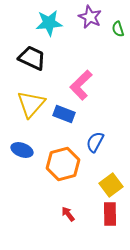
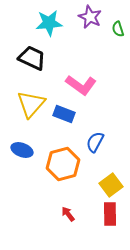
pink L-shape: rotated 100 degrees counterclockwise
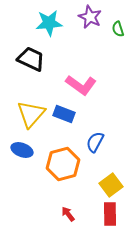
black trapezoid: moved 1 px left, 1 px down
yellow triangle: moved 10 px down
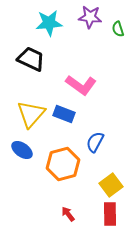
purple star: rotated 20 degrees counterclockwise
blue ellipse: rotated 15 degrees clockwise
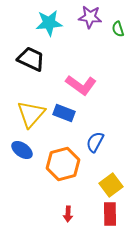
blue rectangle: moved 1 px up
red arrow: rotated 140 degrees counterclockwise
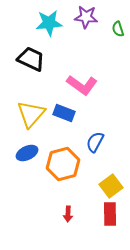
purple star: moved 4 px left
pink L-shape: moved 1 px right
blue ellipse: moved 5 px right, 3 px down; rotated 60 degrees counterclockwise
yellow square: moved 1 px down
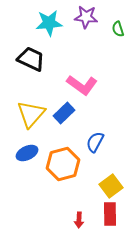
blue rectangle: rotated 65 degrees counterclockwise
red arrow: moved 11 px right, 6 px down
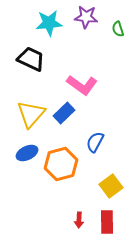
orange hexagon: moved 2 px left
red rectangle: moved 3 px left, 8 px down
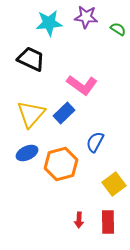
green semicircle: rotated 140 degrees clockwise
yellow square: moved 3 px right, 2 px up
red rectangle: moved 1 px right
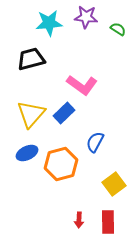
black trapezoid: rotated 40 degrees counterclockwise
